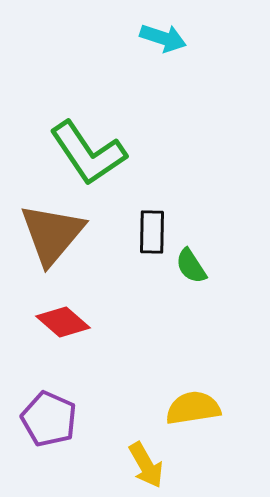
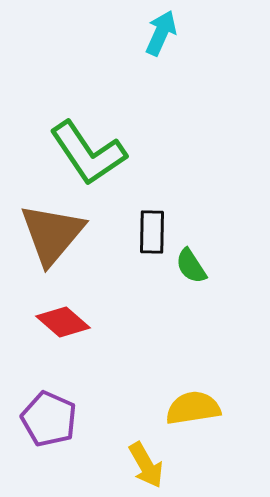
cyan arrow: moved 2 px left, 5 px up; rotated 84 degrees counterclockwise
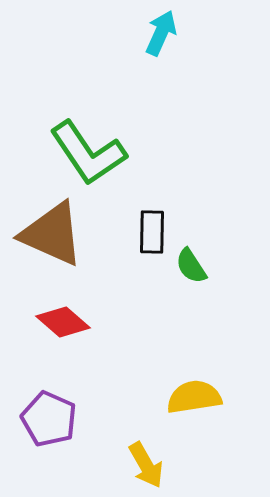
brown triangle: rotated 46 degrees counterclockwise
yellow semicircle: moved 1 px right, 11 px up
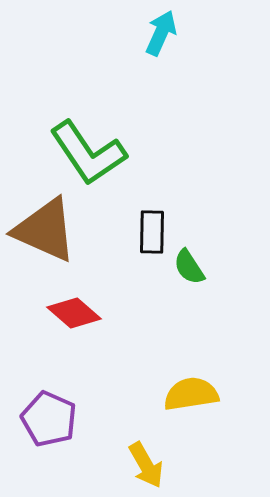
brown triangle: moved 7 px left, 4 px up
green semicircle: moved 2 px left, 1 px down
red diamond: moved 11 px right, 9 px up
yellow semicircle: moved 3 px left, 3 px up
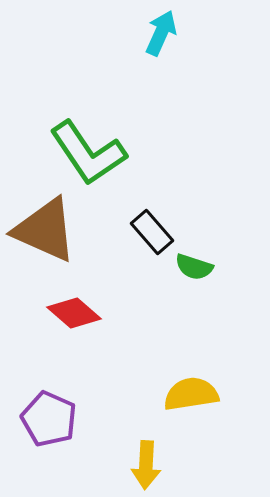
black rectangle: rotated 42 degrees counterclockwise
green semicircle: moved 5 px right; rotated 39 degrees counterclockwise
yellow arrow: rotated 33 degrees clockwise
